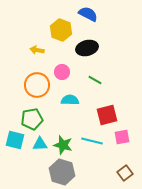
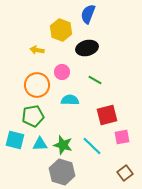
blue semicircle: rotated 96 degrees counterclockwise
green pentagon: moved 1 px right, 3 px up
cyan line: moved 5 px down; rotated 30 degrees clockwise
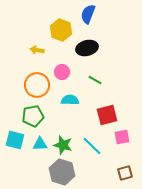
brown square: rotated 21 degrees clockwise
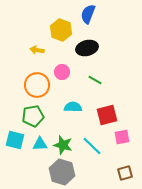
cyan semicircle: moved 3 px right, 7 px down
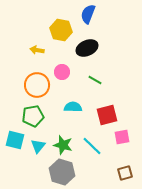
yellow hexagon: rotated 10 degrees counterclockwise
black ellipse: rotated 10 degrees counterclockwise
cyan triangle: moved 2 px left, 2 px down; rotated 49 degrees counterclockwise
